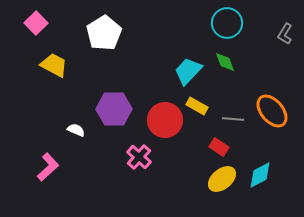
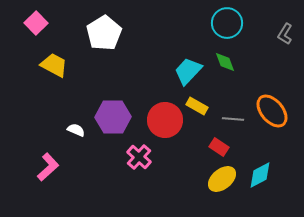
purple hexagon: moved 1 px left, 8 px down
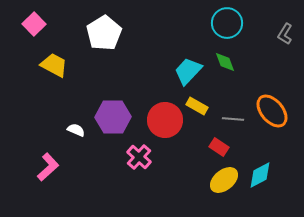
pink square: moved 2 px left, 1 px down
yellow ellipse: moved 2 px right, 1 px down
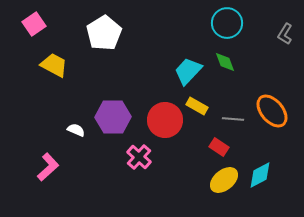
pink square: rotated 10 degrees clockwise
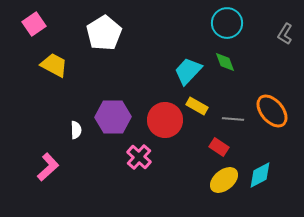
white semicircle: rotated 66 degrees clockwise
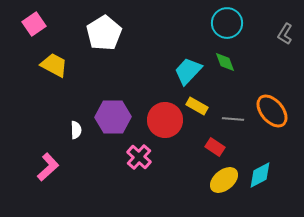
red rectangle: moved 4 px left
